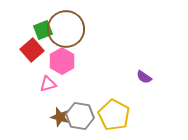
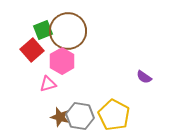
brown circle: moved 2 px right, 2 px down
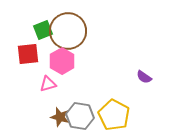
red square: moved 4 px left, 4 px down; rotated 35 degrees clockwise
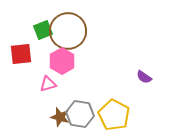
red square: moved 7 px left
gray hexagon: moved 2 px up
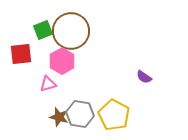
brown circle: moved 3 px right
brown star: moved 1 px left
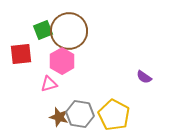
brown circle: moved 2 px left
pink triangle: moved 1 px right
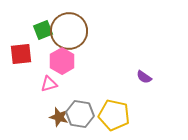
yellow pentagon: rotated 16 degrees counterclockwise
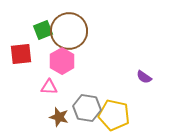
pink triangle: moved 3 px down; rotated 18 degrees clockwise
gray hexagon: moved 7 px right, 6 px up
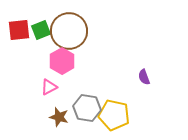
green square: moved 2 px left
red square: moved 2 px left, 24 px up
purple semicircle: rotated 35 degrees clockwise
pink triangle: rotated 30 degrees counterclockwise
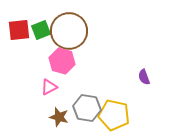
pink hexagon: rotated 15 degrees counterclockwise
